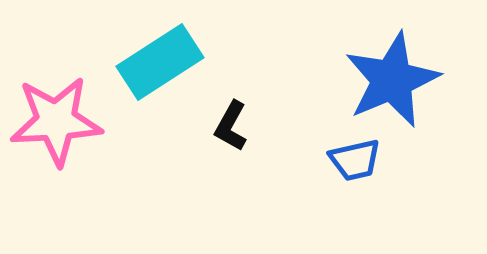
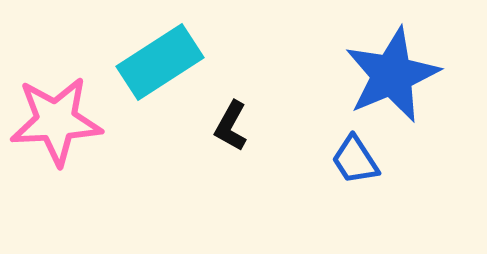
blue star: moved 5 px up
blue trapezoid: rotated 70 degrees clockwise
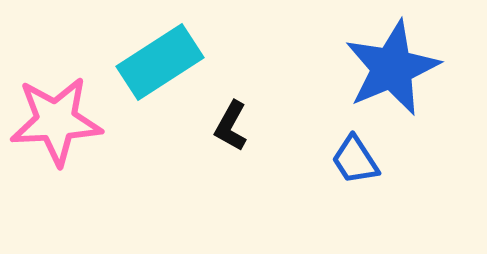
blue star: moved 7 px up
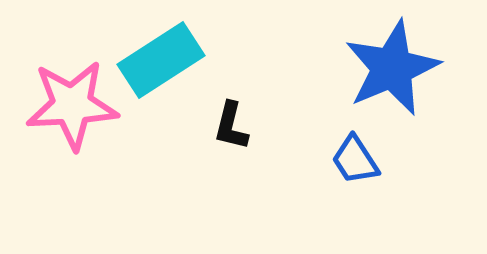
cyan rectangle: moved 1 px right, 2 px up
pink star: moved 16 px right, 16 px up
black L-shape: rotated 15 degrees counterclockwise
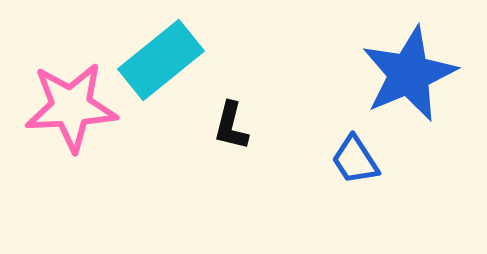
cyan rectangle: rotated 6 degrees counterclockwise
blue star: moved 17 px right, 6 px down
pink star: moved 1 px left, 2 px down
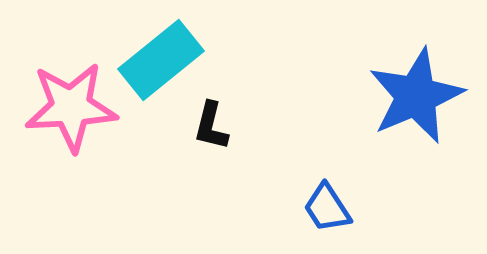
blue star: moved 7 px right, 22 px down
black L-shape: moved 20 px left
blue trapezoid: moved 28 px left, 48 px down
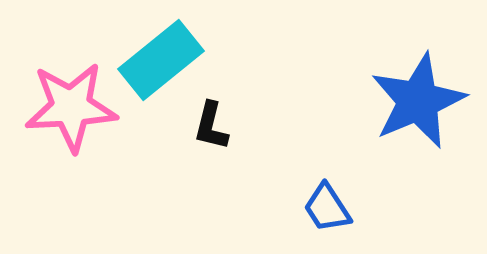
blue star: moved 2 px right, 5 px down
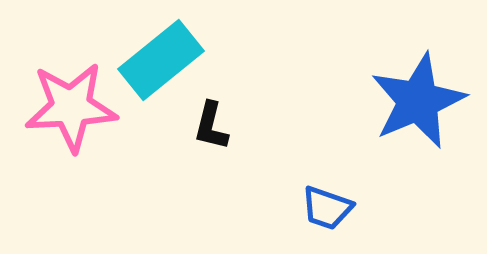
blue trapezoid: rotated 38 degrees counterclockwise
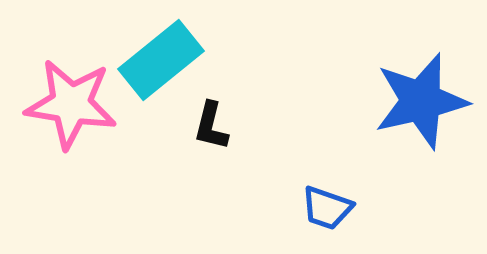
blue star: moved 3 px right; rotated 10 degrees clockwise
pink star: moved 3 px up; rotated 12 degrees clockwise
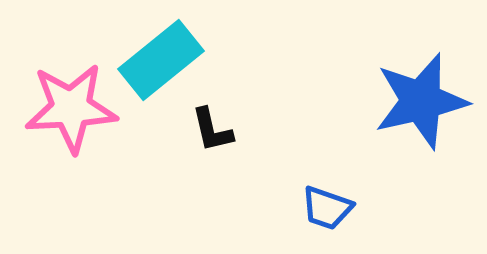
pink star: moved 4 px down; rotated 12 degrees counterclockwise
black L-shape: moved 1 px right, 4 px down; rotated 27 degrees counterclockwise
